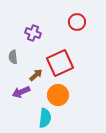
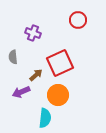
red circle: moved 1 px right, 2 px up
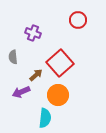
red square: rotated 16 degrees counterclockwise
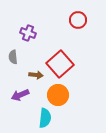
purple cross: moved 5 px left
red square: moved 1 px down
brown arrow: rotated 48 degrees clockwise
purple arrow: moved 1 px left, 3 px down
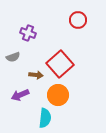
gray semicircle: rotated 104 degrees counterclockwise
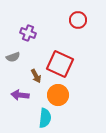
red square: rotated 24 degrees counterclockwise
brown arrow: moved 1 px down; rotated 56 degrees clockwise
purple arrow: rotated 30 degrees clockwise
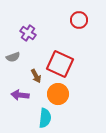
red circle: moved 1 px right
purple cross: rotated 14 degrees clockwise
orange circle: moved 1 px up
